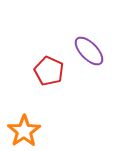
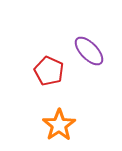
orange star: moved 35 px right, 6 px up
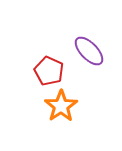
orange star: moved 2 px right, 19 px up
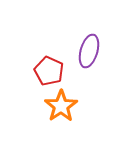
purple ellipse: rotated 60 degrees clockwise
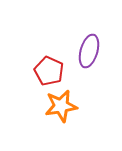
orange star: rotated 24 degrees clockwise
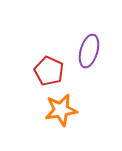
orange star: moved 4 px down
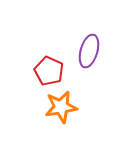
orange star: moved 3 px up
